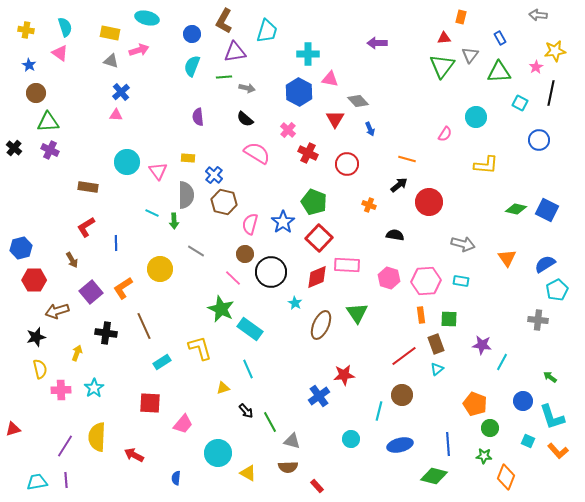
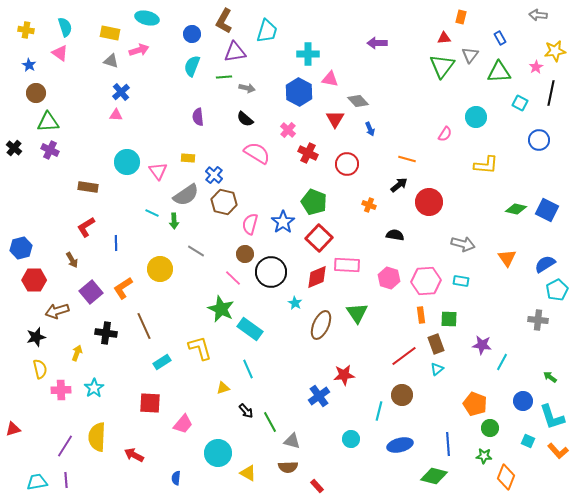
gray semicircle at (186, 195): rotated 56 degrees clockwise
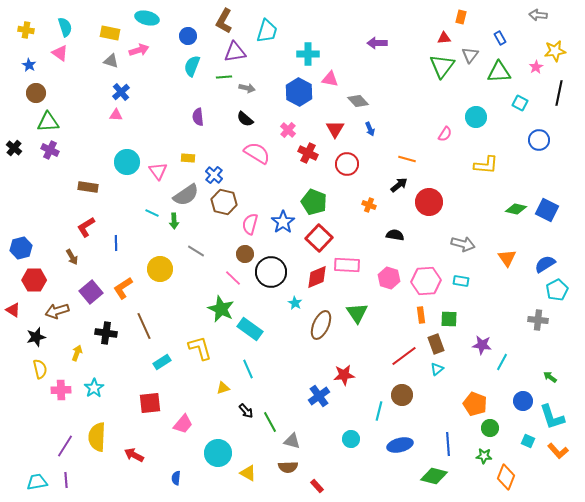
blue circle at (192, 34): moved 4 px left, 2 px down
black line at (551, 93): moved 8 px right
red triangle at (335, 119): moved 10 px down
brown arrow at (72, 260): moved 3 px up
red square at (150, 403): rotated 10 degrees counterclockwise
red triangle at (13, 429): moved 119 px up; rotated 49 degrees clockwise
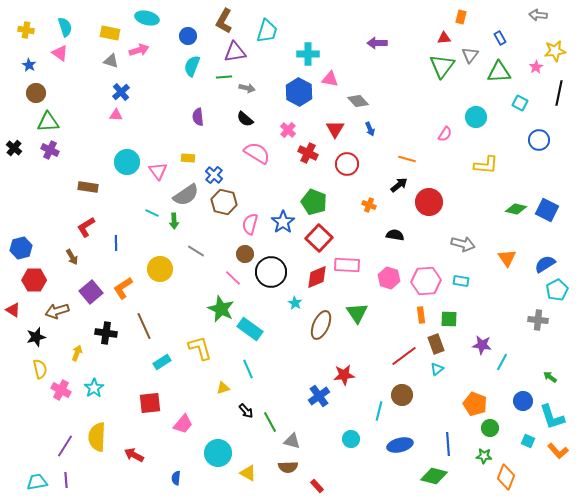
pink cross at (61, 390): rotated 30 degrees clockwise
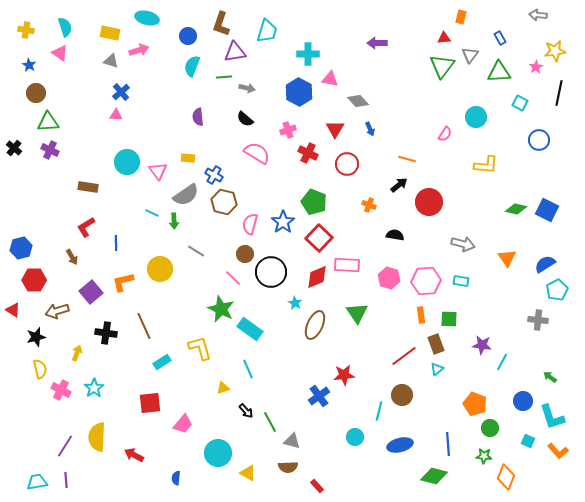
brown L-shape at (224, 21): moved 3 px left, 3 px down; rotated 10 degrees counterclockwise
pink cross at (288, 130): rotated 28 degrees clockwise
blue cross at (214, 175): rotated 12 degrees counterclockwise
orange L-shape at (123, 288): moved 6 px up; rotated 20 degrees clockwise
brown ellipse at (321, 325): moved 6 px left
cyan circle at (351, 439): moved 4 px right, 2 px up
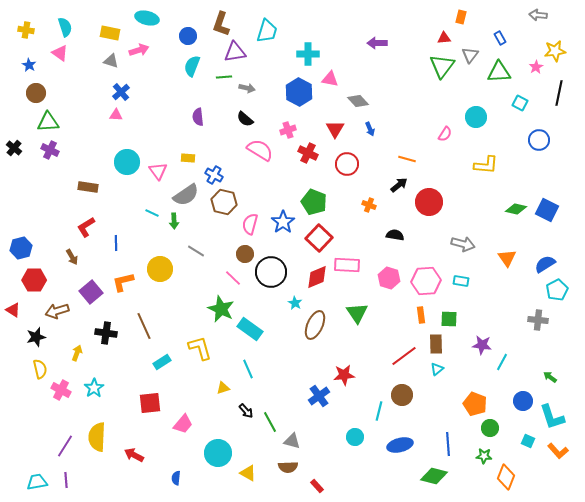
pink semicircle at (257, 153): moved 3 px right, 3 px up
brown rectangle at (436, 344): rotated 18 degrees clockwise
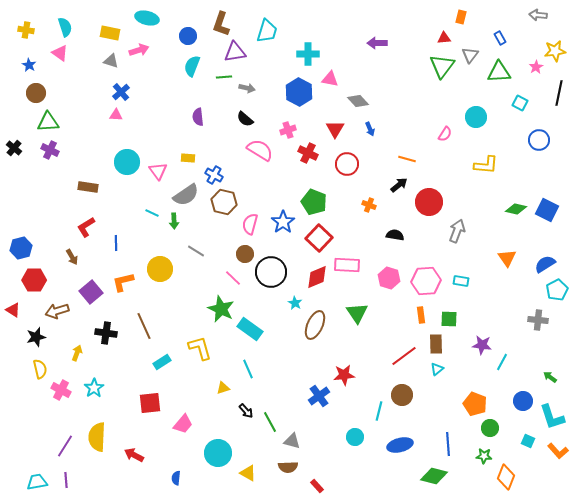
gray arrow at (463, 244): moved 6 px left, 13 px up; rotated 85 degrees counterclockwise
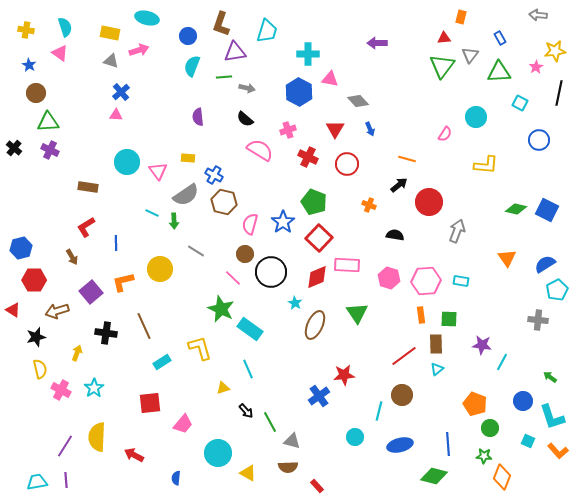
red cross at (308, 153): moved 4 px down
orange diamond at (506, 477): moved 4 px left
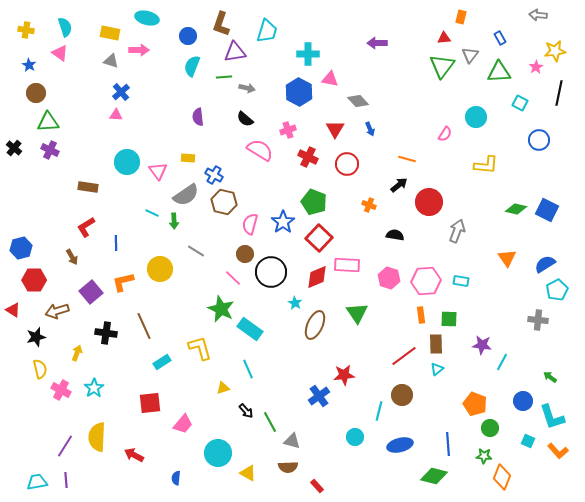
pink arrow at (139, 50): rotated 18 degrees clockwise
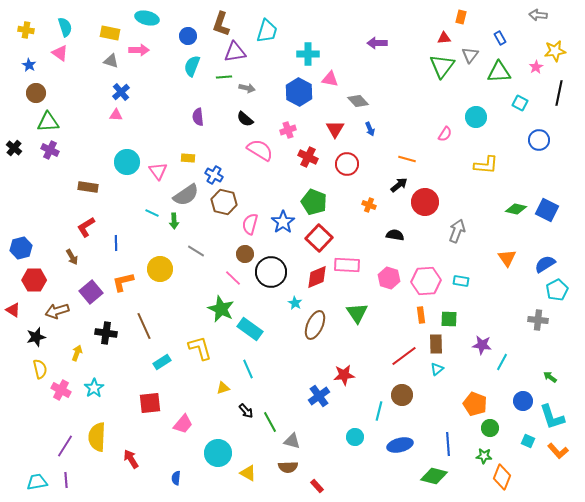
red circle at (429, 202): moved 4 px left
red arrow at (134, 455): moved 3 px left, 4 px down; rotated 30 degrees clockwise
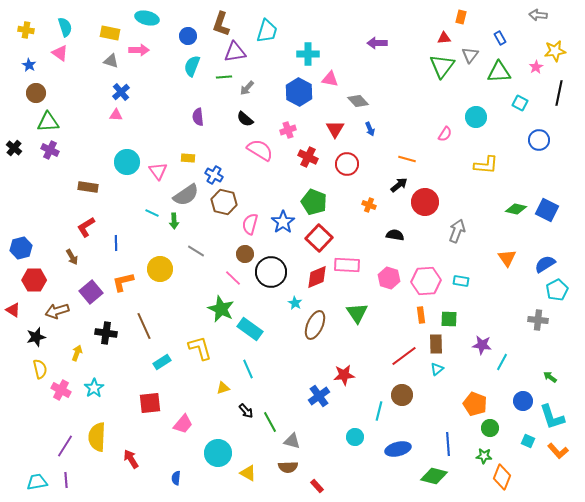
gray arrow at (247, 88): rotated 119 degrees clockwise
blue ellipse at (400, 445): moved 2 px left, 4 px down
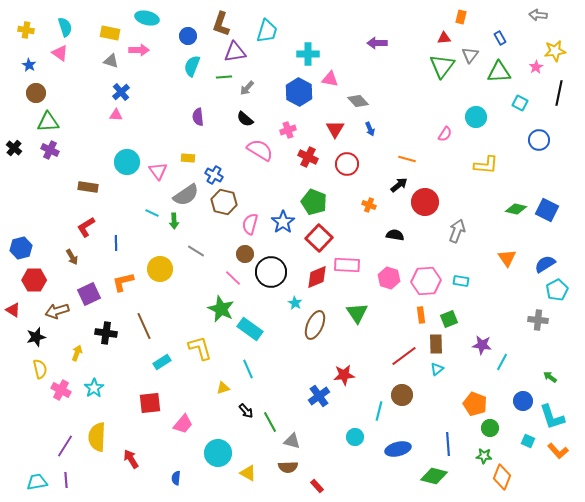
purple square at (91, 292): moved 2 px left, 2 px down; rotated 15 degrees clockwise
green square at (449, 319): rotated 24 degrees counterclockwise
